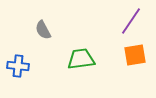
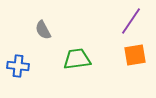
green trapezoid: moved 4 px left
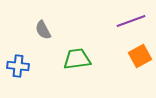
purple line: rotated 36 degrees clockwise
orange square: moved 5 px right, 1 px down; rotated 20 degrees counterclockwise
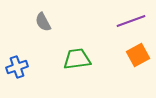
gray semicircle: moved 8 px up
orange square: moved 2 px left, 1 px up
blue cross: moved 1 px left, 1 px down; rotated 25 degrees counterclockwise
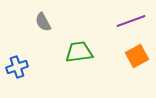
orange square: moved 1 px left, 1 px down
green trapezoid: moved 2 px right, 7 px up
